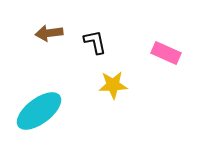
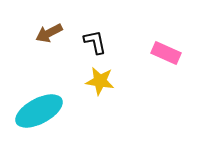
brown arrow: rotated 20 degrees counterclockwise
yellow star: moved 13 px left, 4 px up; rotated 12 degrees clockwise
cyan ellipse: rotated 9 degrees clockwise
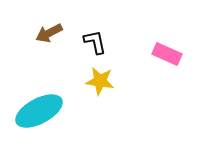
pink rectangle: moved 1 px right, 1 px down
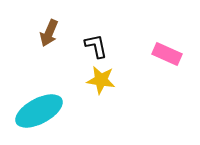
brown arrow: rotated 40 degrees counterclockwise
black L-shape: moved 1 px right, 4 px down
yellow star: moved 1 px right, 1 px up
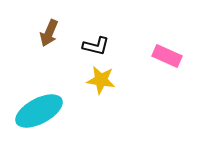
black L-shape: rotated 116 degrees clockwise
pink rectangle: moved 2 px down
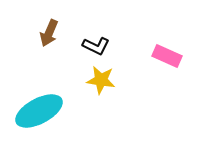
black L-shape: rotated 12 degrees clockwise
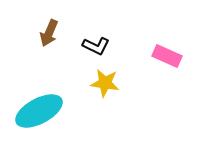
yellow star: moved 4 px right, 3 px down
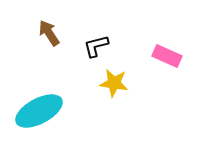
brown arrow: rotated 124 degrees clockwise
black L-shape: rotated 140 degrees clockwise
yellow star: moved 9 px right
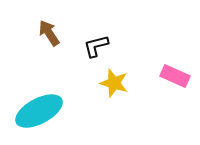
pink rectangle: moved 8 px right, 20 px down
yellow star: rotated 8 degrees clockwise
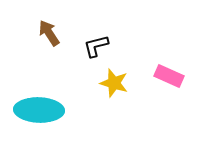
pink rectangle: moved 6 px left
cyan ellipse: moved 1 px up; rotated 30 degrees clockwise
